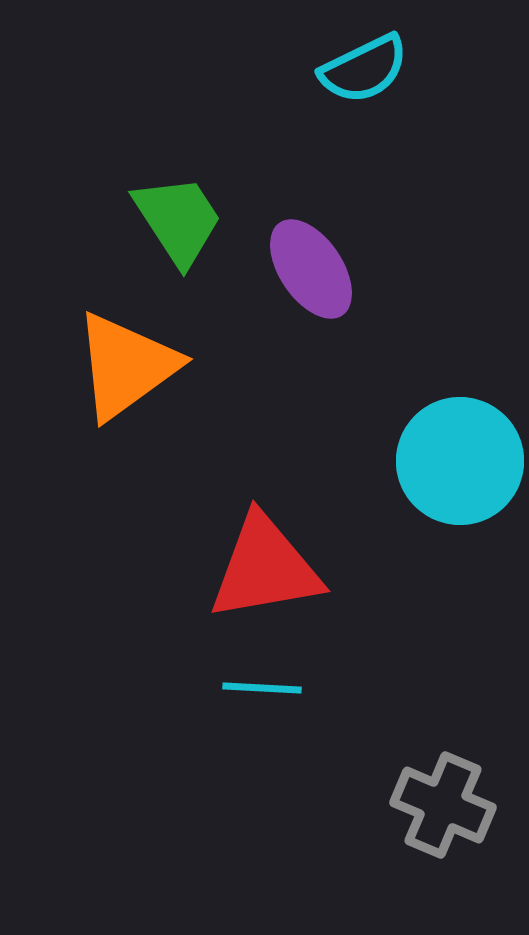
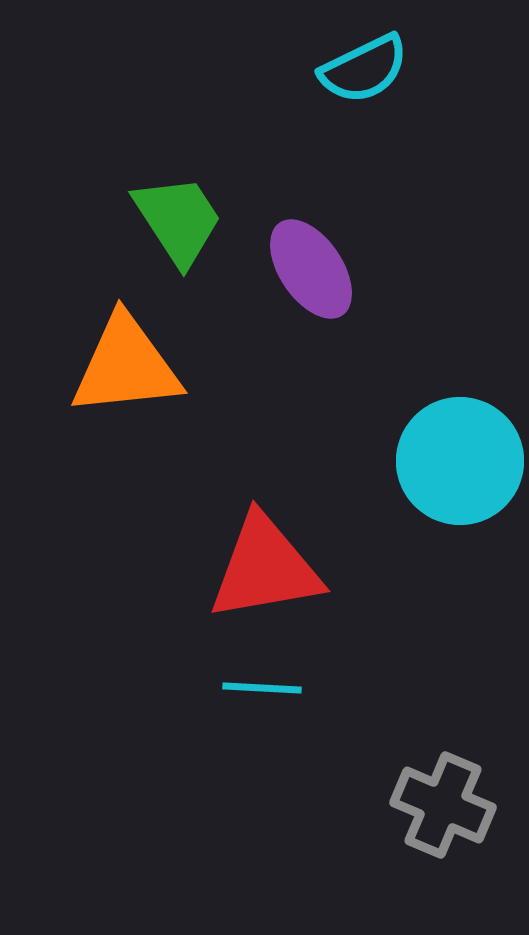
orange triangle: rotated 30 degrees clockwise
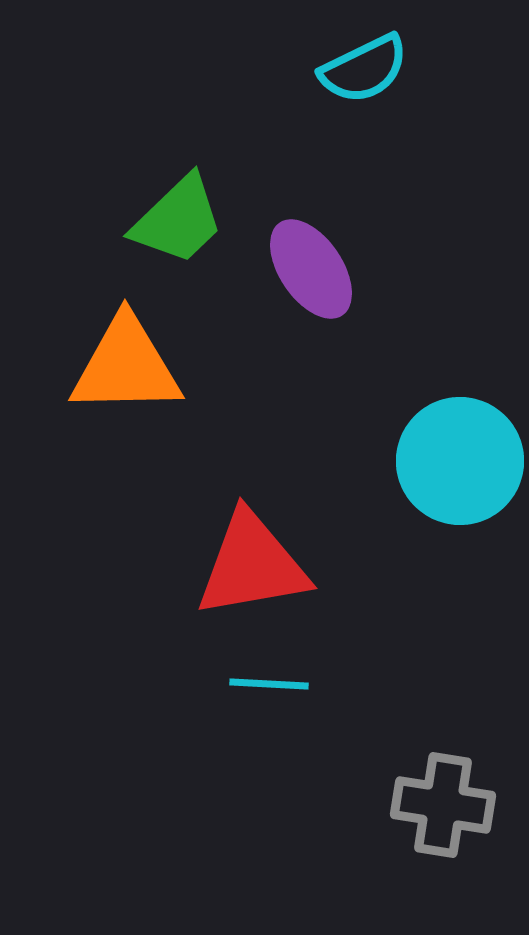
green trapezoid: rotated 79 degrees clockwise
orange triangle: rotated 5 degrees clockwise
red triangle: moved 13 px left, 3 px up
cyan line: moved 7 px right, 4 px up
gray cross: rotated 14 degrees counterclockwise
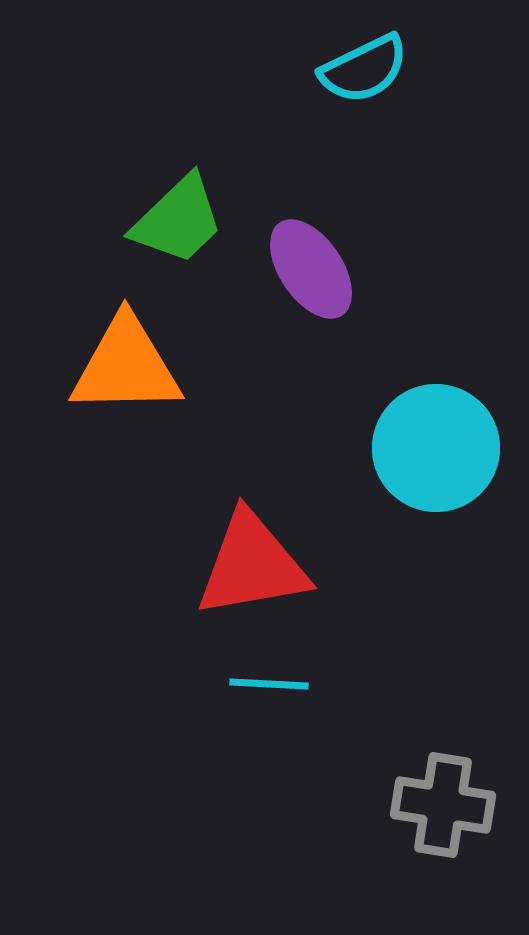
cyan circle: moved 24 px left, 13 px up
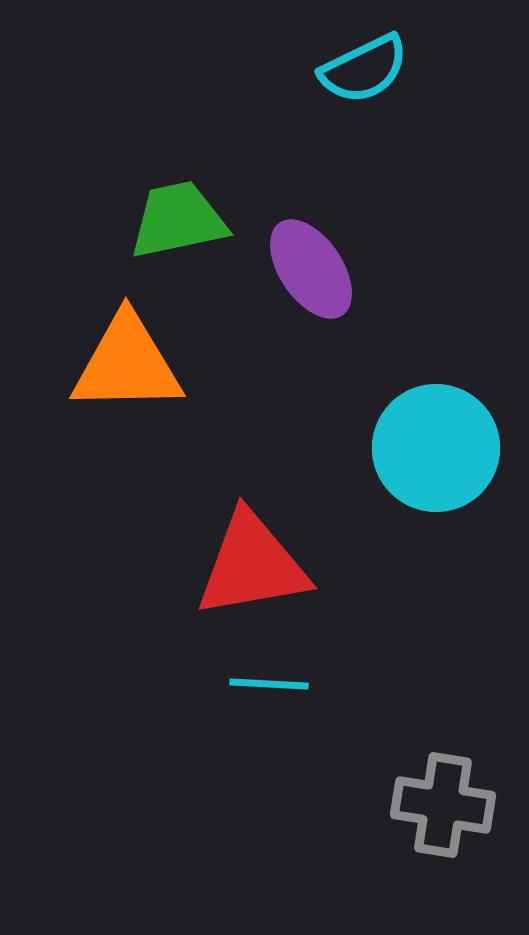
green trapezoid: rotated 148 degrees counterclockwise
orange triangle: moved 1 px right, 2 px up
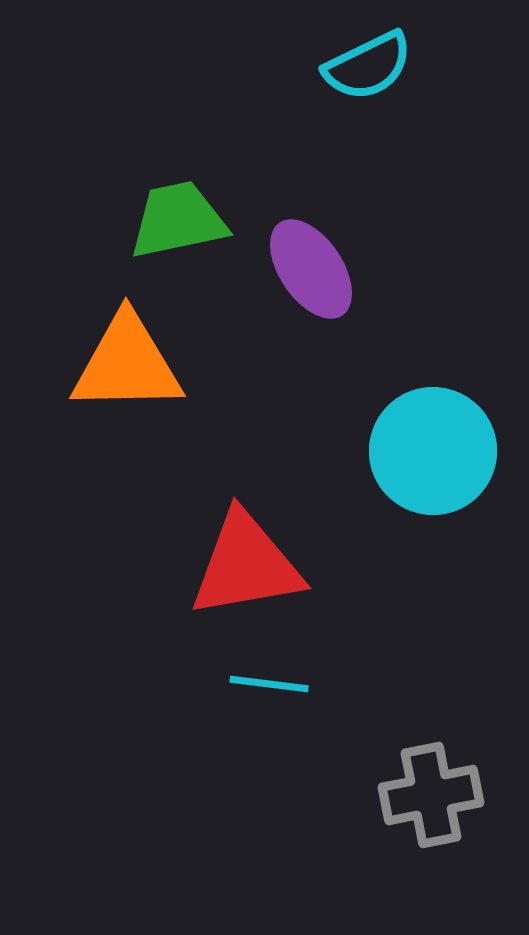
cyan semicircle: moved 4 px right, 3 px up
cyan circle: moved 3 px left, 3 px down
red triangle: moved 6 px left
cyan line: rotated 4 degrees clockwise
gray cross: moved 12 px left, 10 px up; rotated 20 degrees counterclockwise
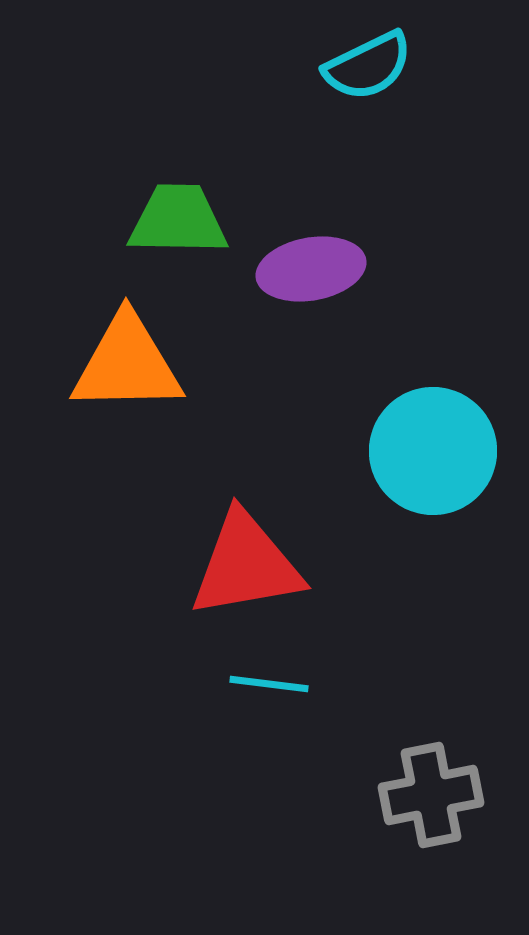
green trapezoid: rotated 13 degrees clockwise
purple ellipse: rotated 66 degrees counterclockwise
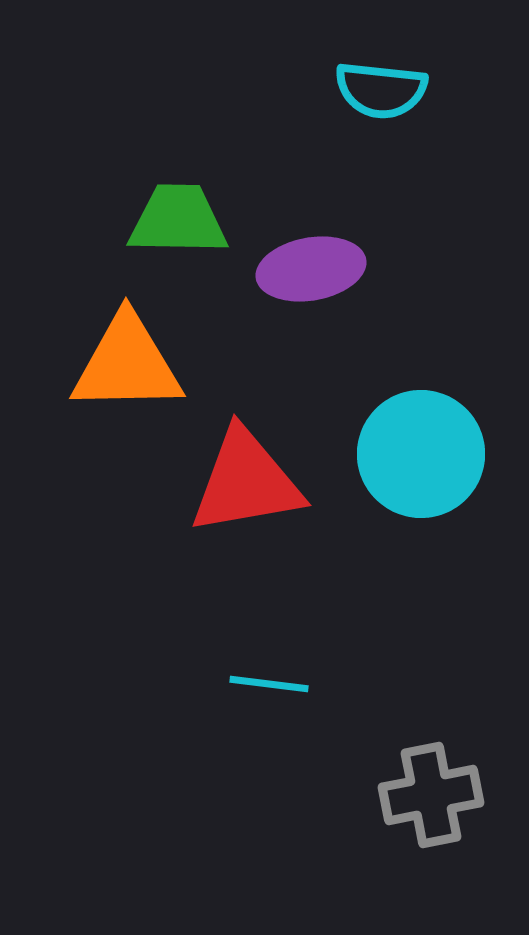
cyan semicircle: moved 13 px right, 24 px down; rotated 32 degrees clockwise
cyan circle: moved 12 px left, 3 px down
red triangle: moved 83 px up
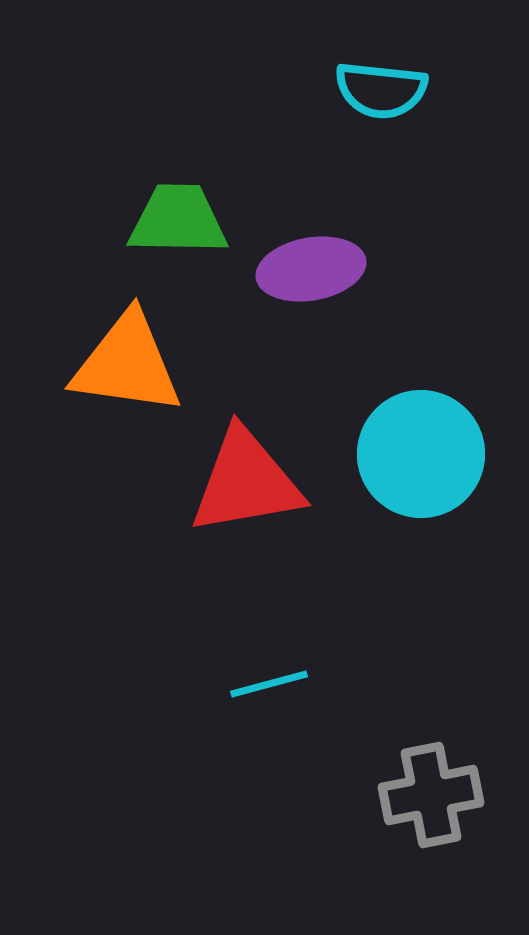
orange triangle: rotated 9 degrees clockwise
cyan line: rotated 22 degrees counterclockwise
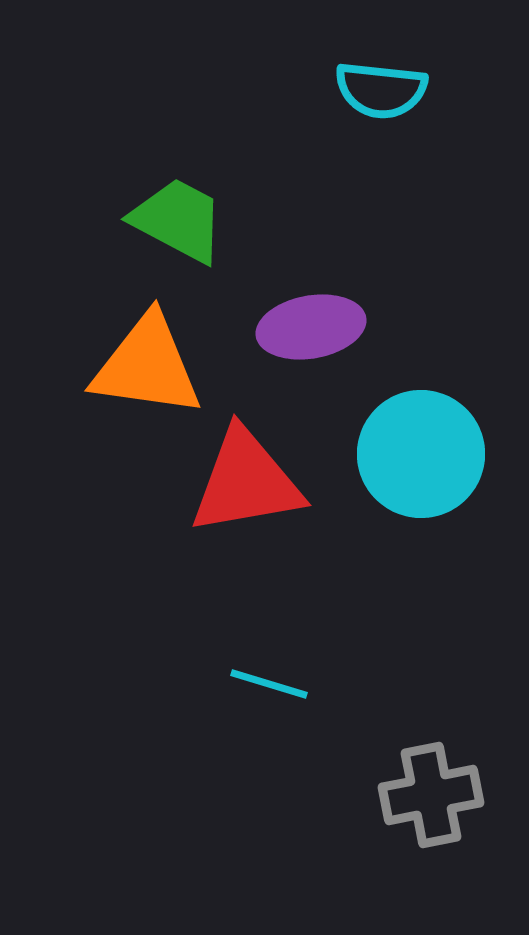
green trapezoid: rotated 27 degrees clockwise
purple ellipse: moved 58 px down
orange triangle: moved 20 px right, 2 px down
cyan line: rotated 32 degrees clockwise
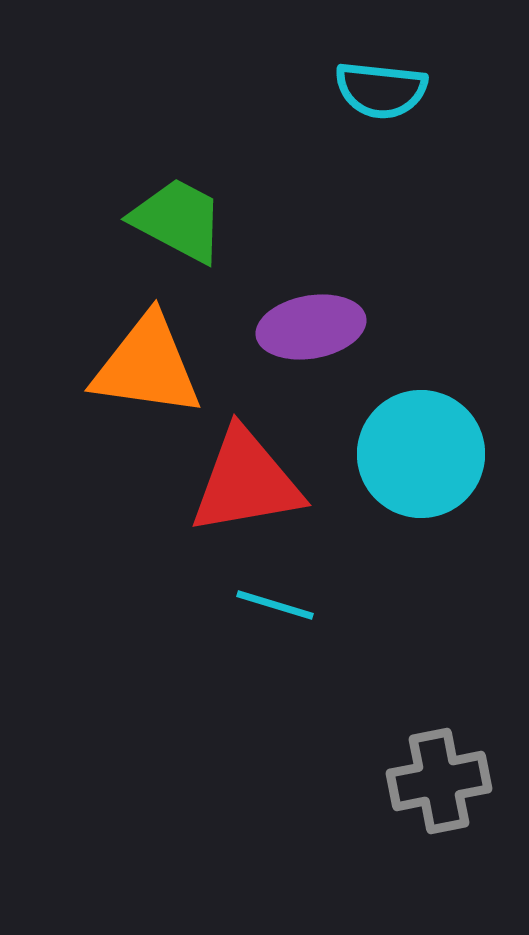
cyan line: moved 6 px right, 79 px up
gray cross: moved 8 px right, 14 px up
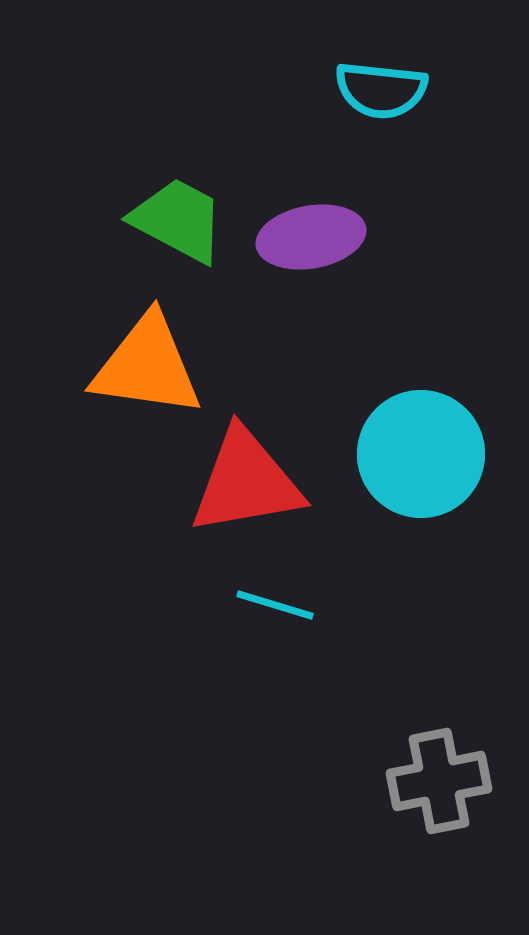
purple ellipse: moved 90 px up
